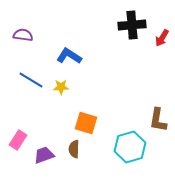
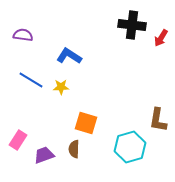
black cross: rotated 12 degrees clockwise
red arrow: moved 1 px left
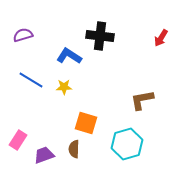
black cross: moved 32 px left, 11 px down
purple semicircle: rotated 24 degrees counterclockwise
yellow star: moved 3 px right
brown L-shape: moved 16 px left, 20 px up; rotated 70 degrees clockwise
cyan hexagon: moved 3 px left, 3 px up
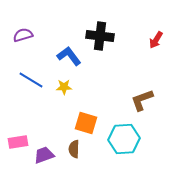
red arrow: moved 5 px left, 2 px down
blue L-shape: rotated 20 degrees clockwise
brown L-shape: rotated 10 degrees counterclockwise
pink rectangle: moved 2 px down; rotated 48 degrees clockwise
cyan hexagon: moved 3 px left, 5 px up; rotated 12 degrees clockwise
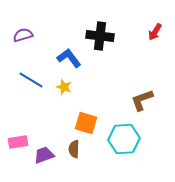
red arrow: moved 1 px left, 8 px up
blue L-shape: moved 2 px down
yellow star: rotated 21 degrees clockwise
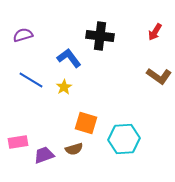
yellow star: rotated 21 degrees clockwise
brown L-shape: moved 17 px right, 24 px up; rotated 125 degrees counterclockwise
brown semicircle: rotated 108 degrees counterclockwise
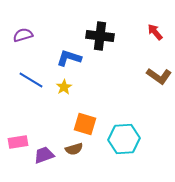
red arrow: rotated 108 degrees clockwise
blue L-shape: rotated 35 degrees counterclockwise
orange square: moved 1 px left, 1 px down
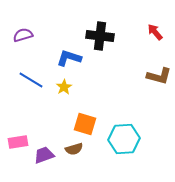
brown L-shape: rotated 20 degrees counterclockwise
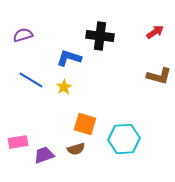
red arrow: rotated 96 degrees clockwise
brown semicircle: moved 2 px right
